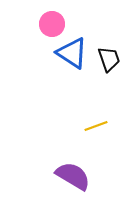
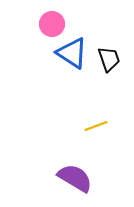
purple semicircle: moved 2 px right, 2 px down
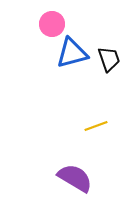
blue triangle: rotated 48 degrees counterclockwise
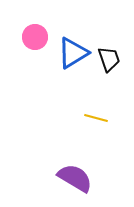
pink circle: moved 17 px left, 13 px down
blue triangle: moved 1 px right; rotated 16 degrees counterclockwise
yellow line: moved 8 px up; rotated 35 degrees clockwise
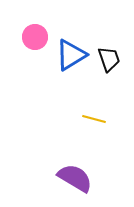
blue triangle: moved 2 px left, 2 px down
yellow line: moved 2 px left, 1 px down
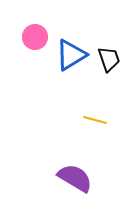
yellow line: moved 1 px right, 1 px down
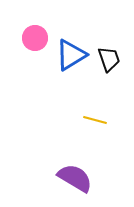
pink circle: moved 1 px down
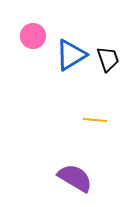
pink circle: moved 2 px left, 2 px up
black trapezoid: moved 1 px left
yellow line: rotated 10 degrees counterclockwise
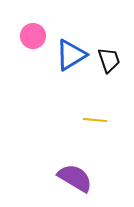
black trapezoid: moved 1 px right, 1 px down
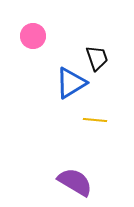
blue triangle: moved 28 px down
black trapezoid: moved 12 px left, 2 px up
purple semicircle: moved 4 px down
